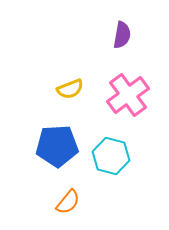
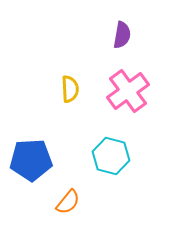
yellow semicircle: rotated 72 degrees counterclockwise
pink cross: moved 4 px up
blue pentagon: moved 26 px left, 14 px down
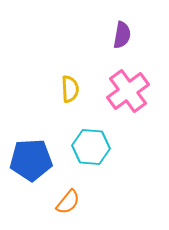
cyan hexagon: moved 20 px left, 9 px up; rotated 9 degrees counterclockwise
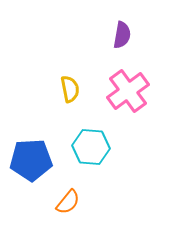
yellow semicircle: rotated 8 degrees counterclockwise
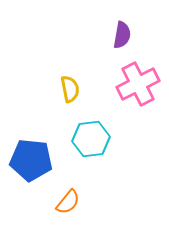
pink cross: moved 10 px right, 7 px up; rotated 9 degrees clockwise
cyan hexagon: moved 8 px up; rotated 12 degrees counterclockwise
blue pentagon: rotated 9 degrees clockwise
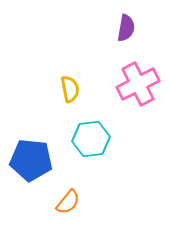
purple semicircle: moved 4 px right, 7 px up
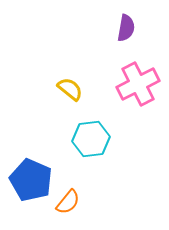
yellow semicircle: rotated 40 degrees counterclockwise
blue pentagon: moved 20 px down; rotated 18 degrees clockwise
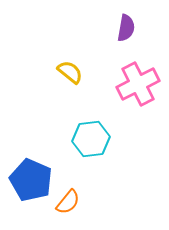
yellow semicircle: moved 17 px up
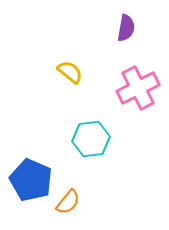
pink cross: moved 4 px down
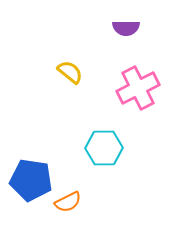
purple semicircle: rotated 80 degrees clockwise
cyan hexagon: moved 13 px right, 9 px down; rotated 6 degrees clockwise
blue pentagon: rotated 15 degrees counterclockwise
orange semicircle: rotated 24 degrees clockwise
